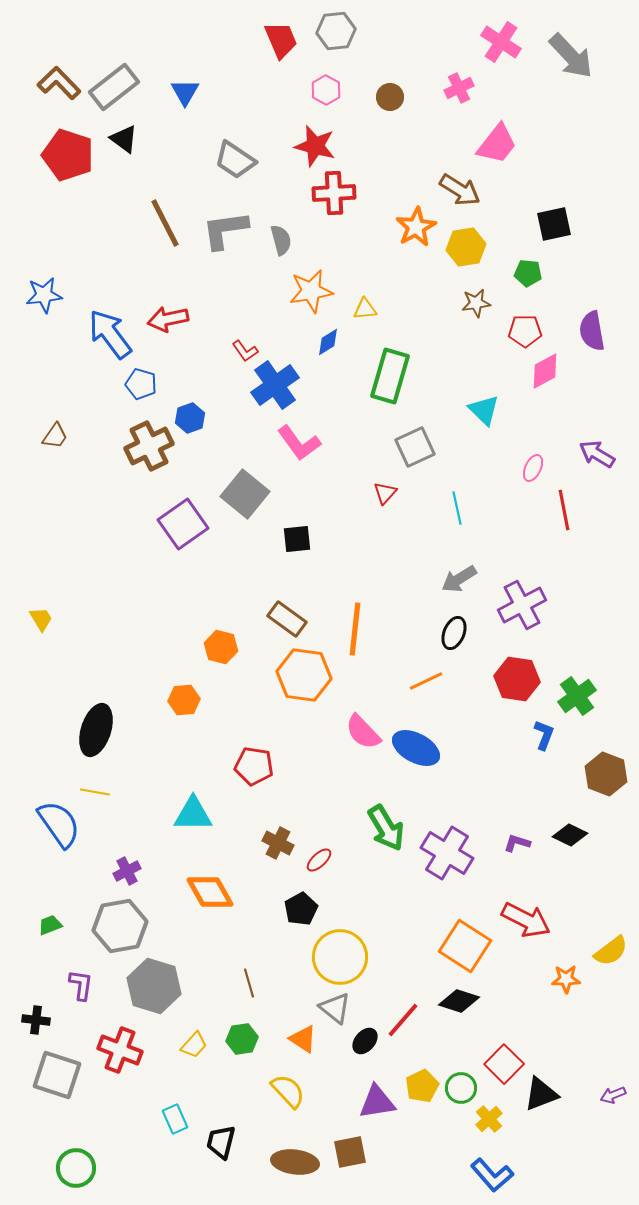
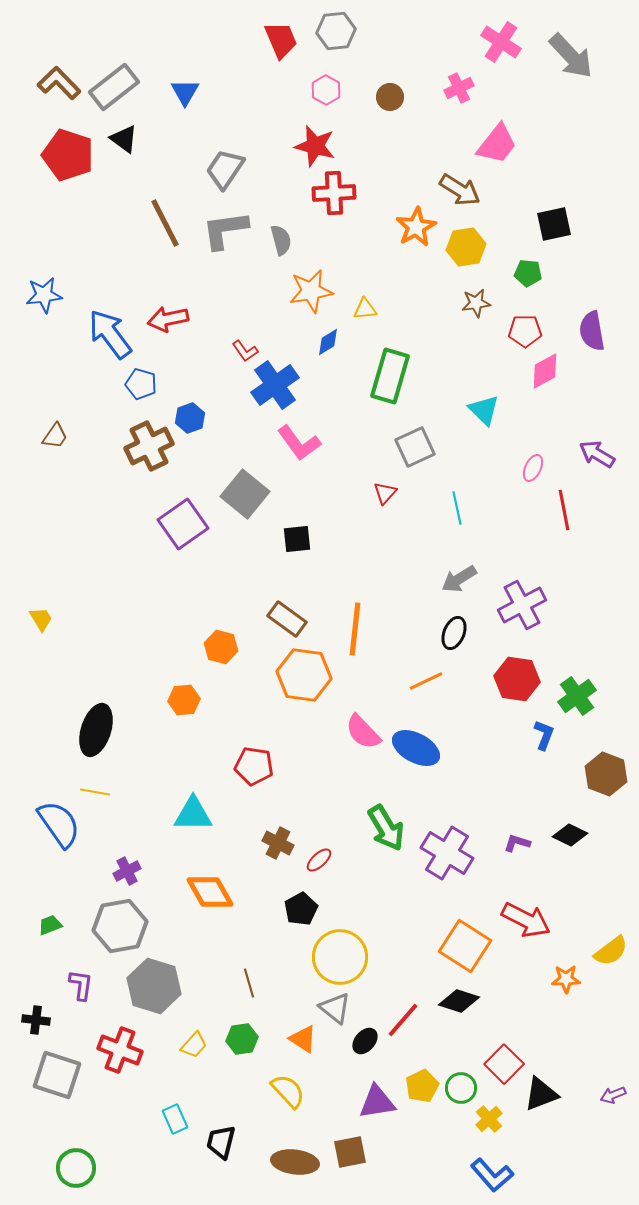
gray trapezoid at (235, 160): moved 10 px left, 9 px down; rotated 90 degrees clockwise
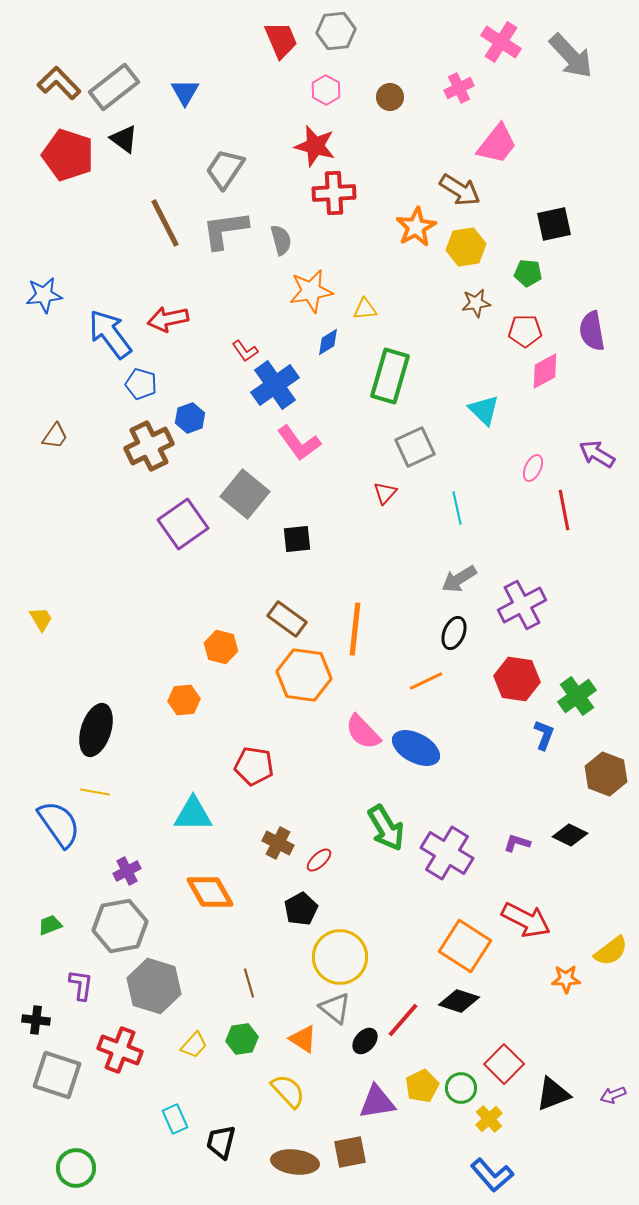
black triangle at (541, 1094): moved 12 px right
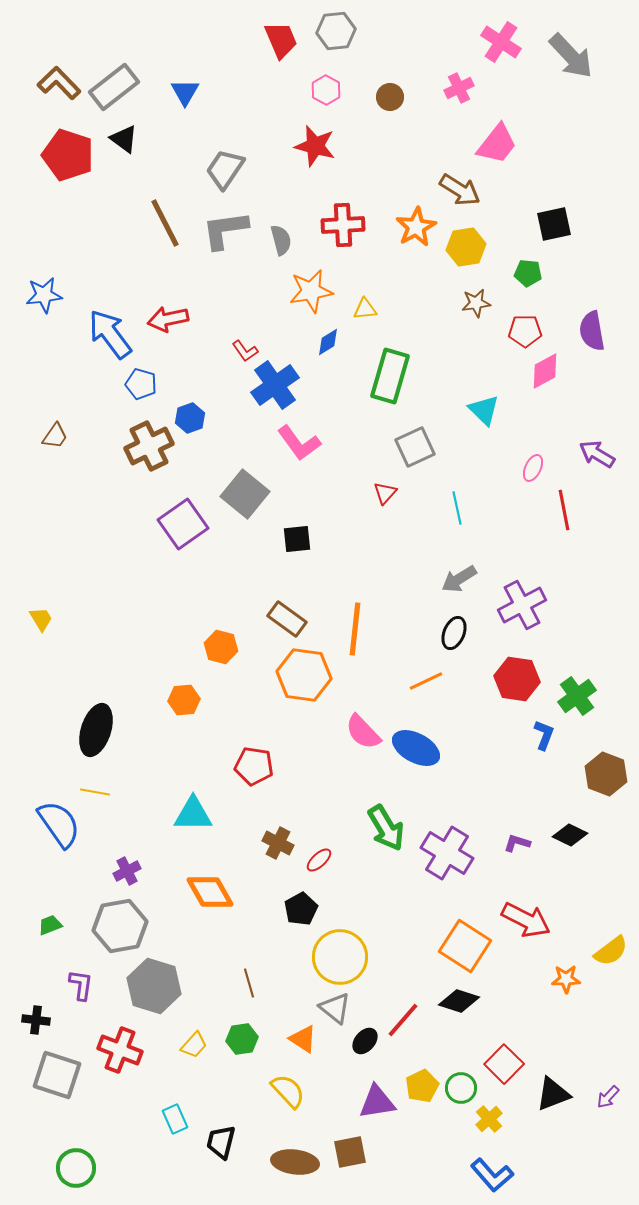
red cross at (334, 193): moved 9 px right, 32 px down
purple arrow at (613, 1095): moved 5 px left, 2 px down; rotated 25 degrees counterclockwise
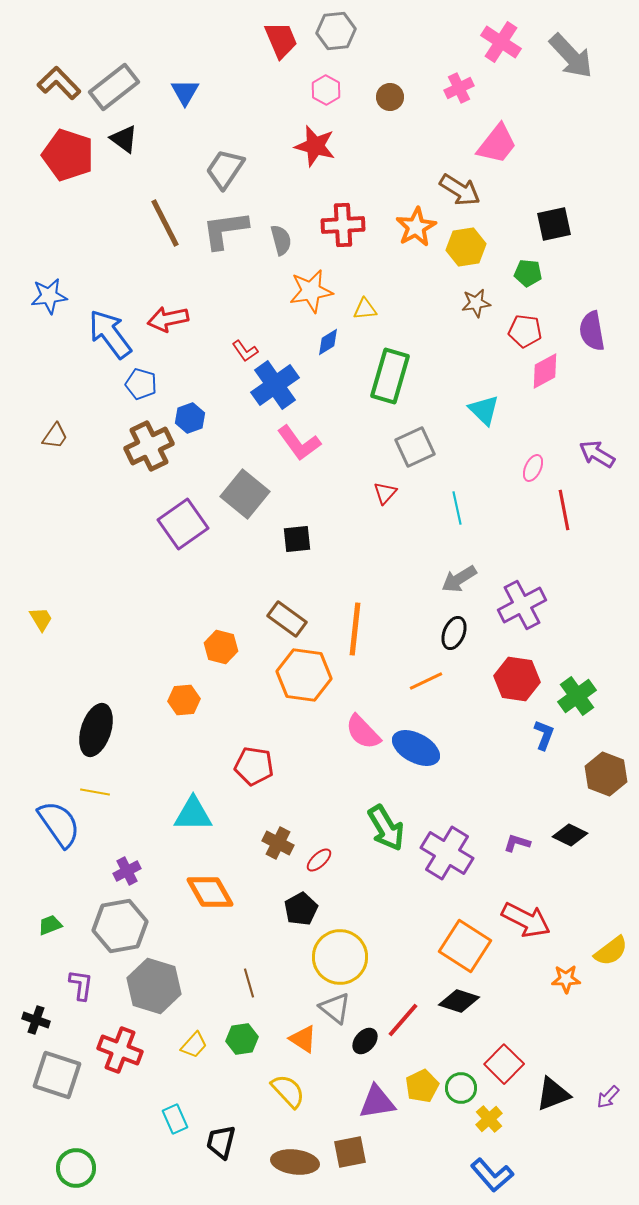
blue star at (44, 295): moved 5 px right, 1 px down
red pentagon at (525, 331): rotated 8 degrees clockwise
black cross at (36, 1020): rotated 12 degrees clockwise
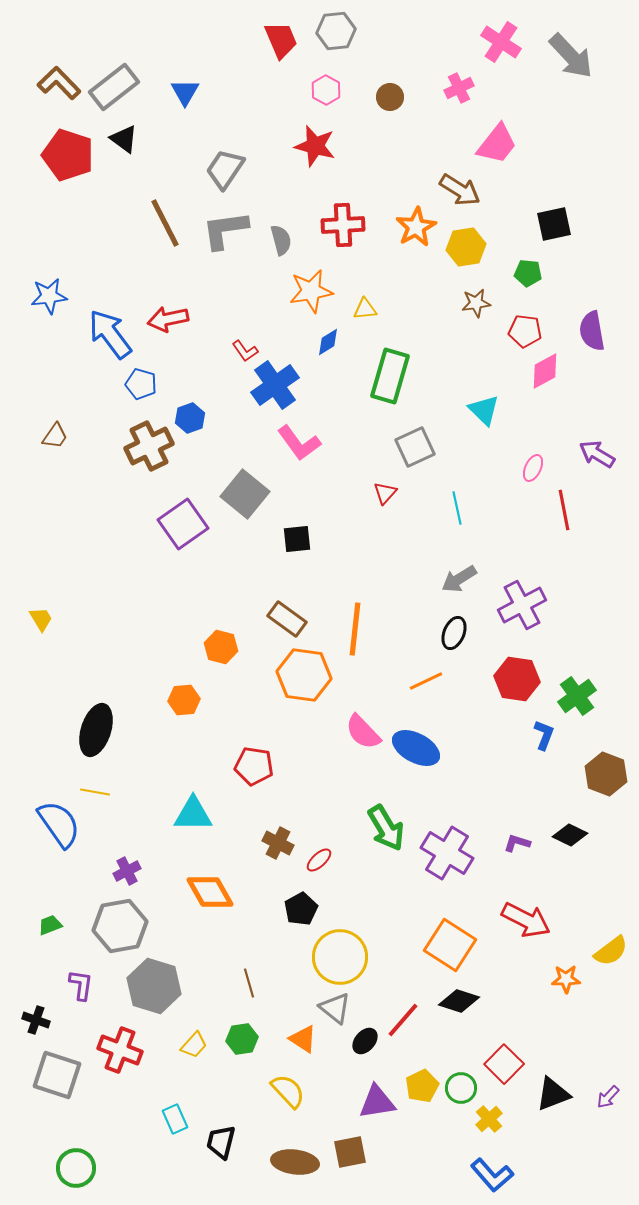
orange square at (465, 946): moved 15 px left, 1 px up
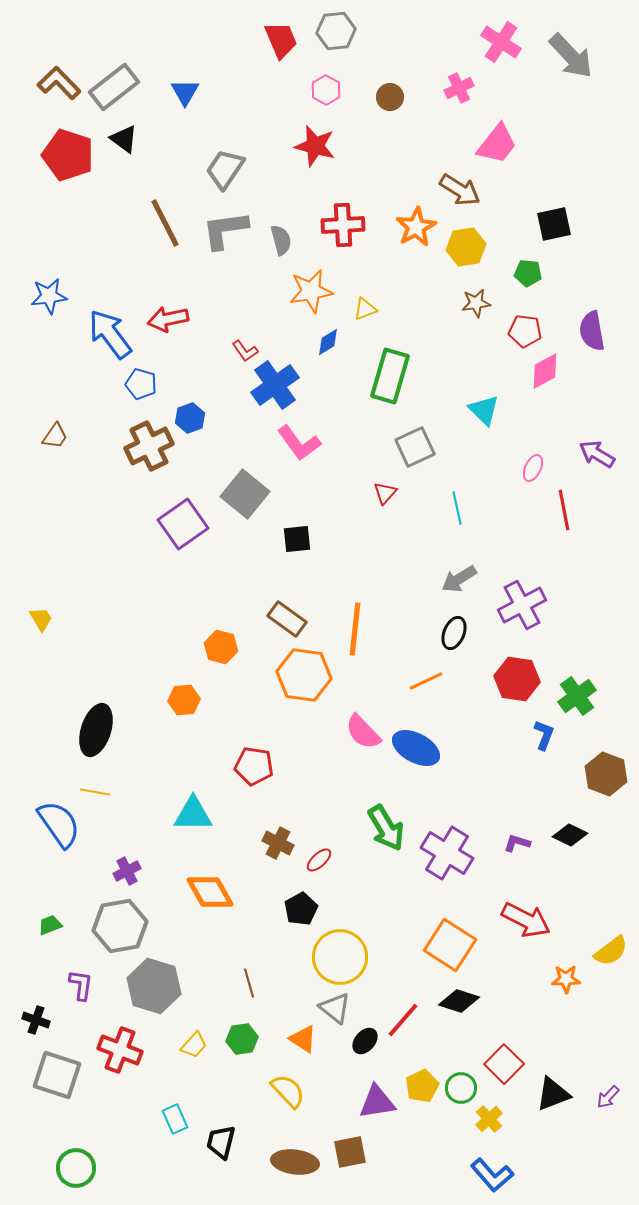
yellow triangle at (365, 309): rotated 15 degrees counterclockwise
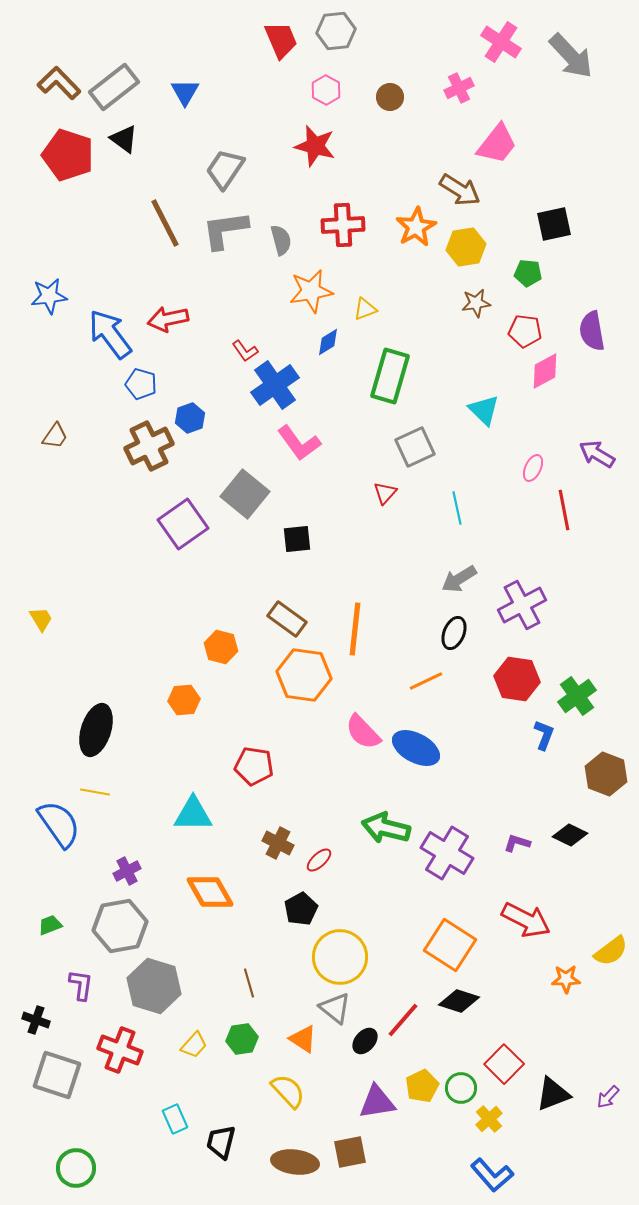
green arrow at (386, 828): rotated 135 degrees clockwise
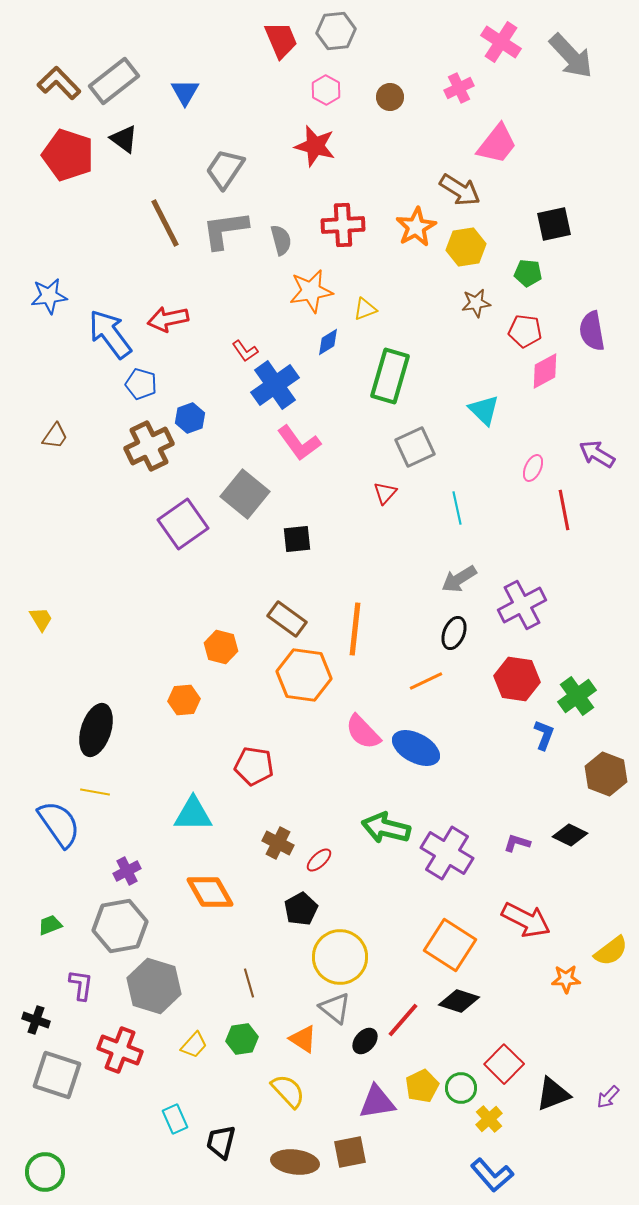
gray rectangle at (114, 87): moved 6 px up
green circle at (76, 1168): moved 31 px left, 4 px down
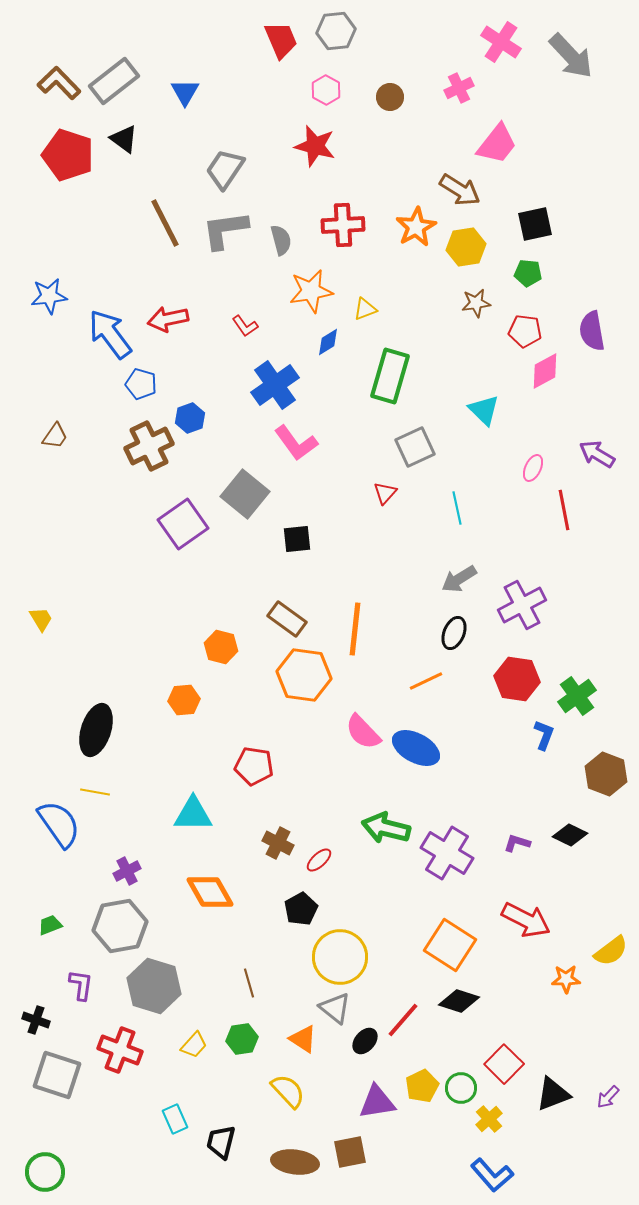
black square at (554, 224): moved 19 px left
red L-shape at (245, 351): moved 25 px up
pink L-shape at (299, 443): moved 3 px left
